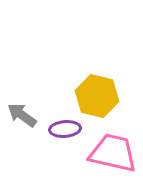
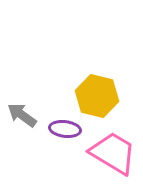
purple ellipse: rotated 12 degrees clockwise
pink trapezoid: rotated 18 degrees clockwise
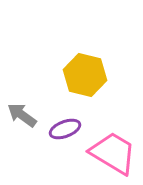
yellow hexagon: moved 12 px left, 21 px up
purple ellipse: rotated 28 degrees counterclockwise
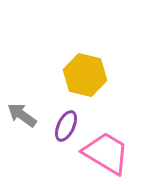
purple ellipse: moved 1 px right, 3 px up; rotated 44 degrees counterclockwise
pink trapezoid: moved 7 px left
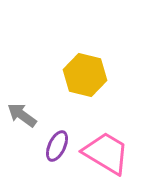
purple ellipse: moved 9 px left, 20 px down
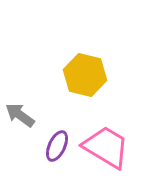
gray arrow: moved 2 px left
pink trapezoid: moved 6 px up
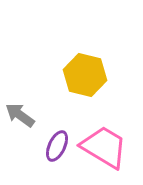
pink trapezoid: moved 2 px left
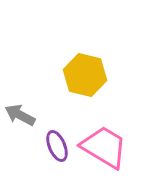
gray arrow: rotated 8 degrees counterclockwise
purple ellipse: rotated 48 degrees counterclockwise
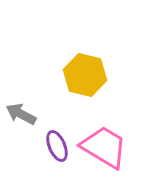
gray arrow: moved 1 px right, 1 px up
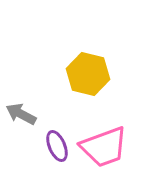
yellow hexagon: moved 3 px right, 1 px up
pink trapezoid: rotated 129 degrees clockwise
